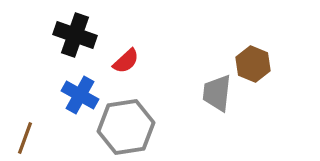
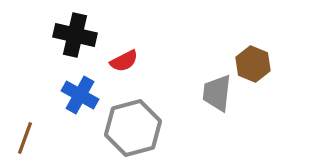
black cross: rotated 6 degrees counterclockwise
red semicircle: moved 2 px left; rotated 16 degrees clockwise
gray hexagon: moved 7 px right, 1 px down; rotated 6 degrees counterclockwise
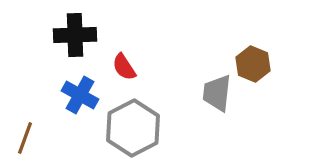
black cross: rotated 15 degrees counterclockwise
red semicircle: moved 6 px down; rotated 84 degrees clockwise
gray hexagon: rotated 12 degrees counterclockwise
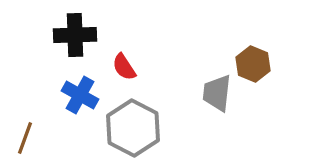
gray hexagon: rotated 6 degrees counterclockwise
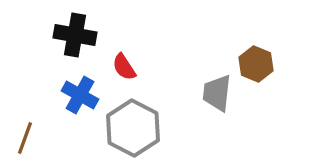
black cross: rotated 12 degrees clockwise
brown hexagon: moved 3 px right
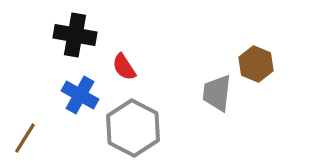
brown line: rotated 12 degrees clockwise
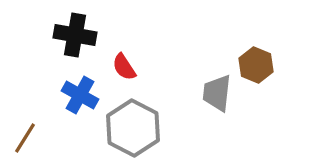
brown hexagon: moved 1 px down
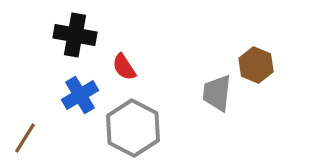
blue cross: rotated 30 degrees clockwise
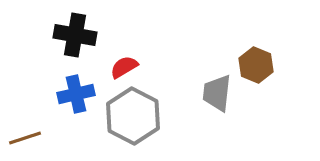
red semicircle: rotated 92 degrees clockwise
blue cross: moved 4 px left, 1 px up; rotated 18 degrees clockwise
gray hexagon: moved 12 px up
brown line: rotated 40 degrees clockwise
